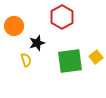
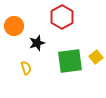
yellow semicircle: moved 8 px down
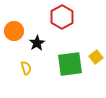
orange circle: moved 5 px down
black star: rotated 14 degrees counterclockwise
green square: moved 3 px down
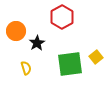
orange circle: moved 2 px right
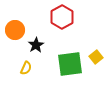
orange circle: moved 1 px left, 1 px up
black star: moved 1 px left, 2 px down
yellow semicircle: rotated 40 degrees clockwise
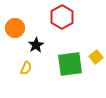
orange circle: moved 2 px up
